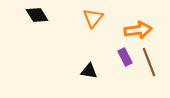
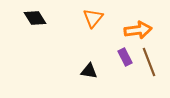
black diamond: moved 2 px left, 3 px down
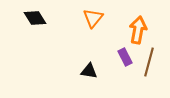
orange arrow: rotated 72 degrees counterclockwise
brown line: rotated 36 degrees clockwise
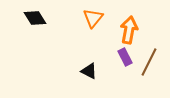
orange arrow: moved 9 px left
brown line: rotated 12 degrees clockwise
black triangle: rotated 18 degrees clockwise
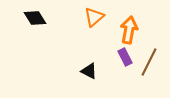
orange triangle: moved 1 px right, 1 px up; rotated 10 degrees clockwise
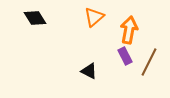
purple rectangle: moved 1 px up
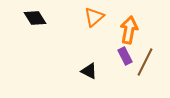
brown line: moved 4 px left
